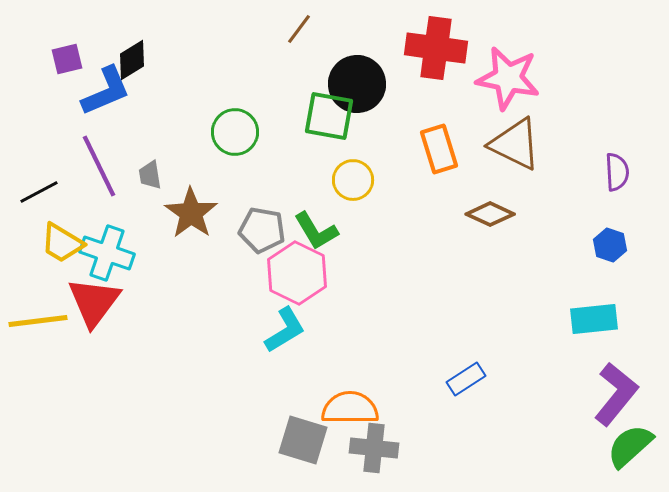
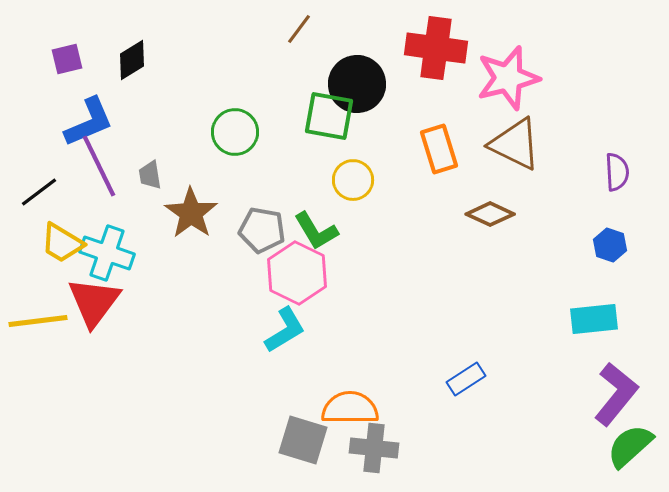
pink star: rotated 26 degrees counterclockwise
blue L-shape: moved 17 px left, 31 px down
black line: rotated 9 degrees counterclockwise
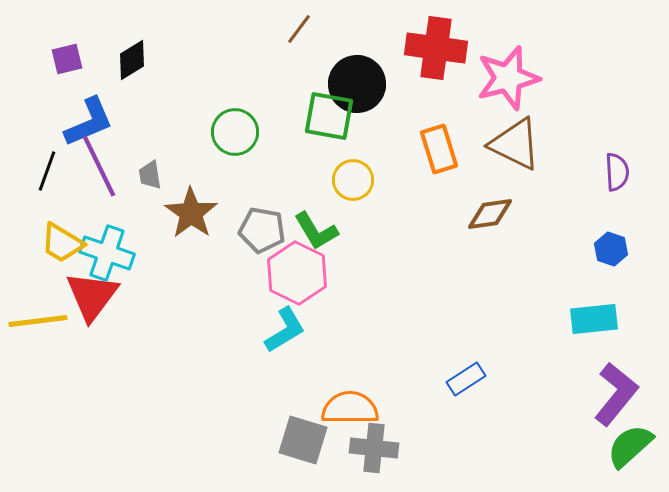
black line: moved 8 px right, 21 px up; rotated 33 degrees counterclockwise
brown diamond: rotated 33 degrees counterclockwise
blue hexagon: moved 1 px right, 4 px down
red triangle: moved 2 px left, 6 px up
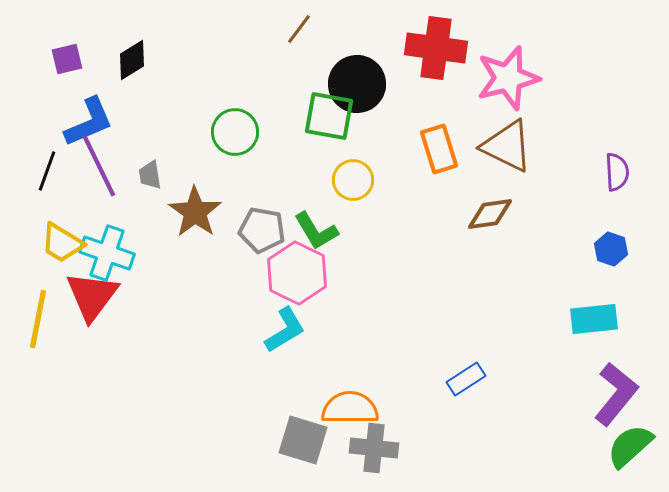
brown triangle: moved 8 px left, 2 px down
brown star: moved 4 px right, 1 px up
yellow line: moved 2 px up; rotated 72 degrees counterclockwise
